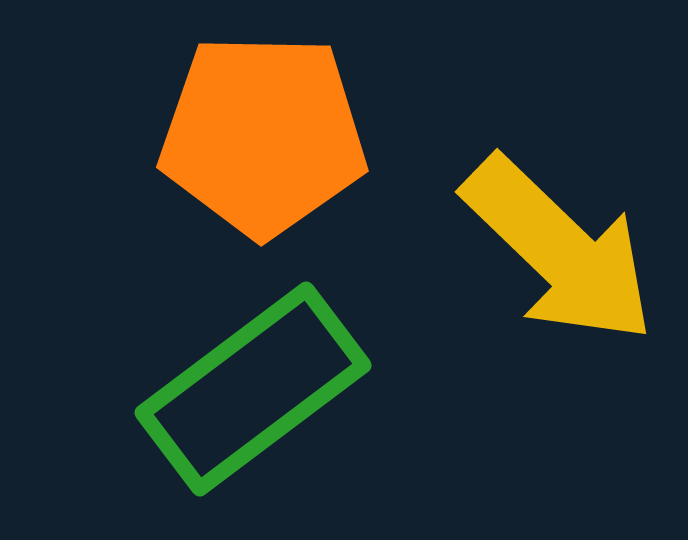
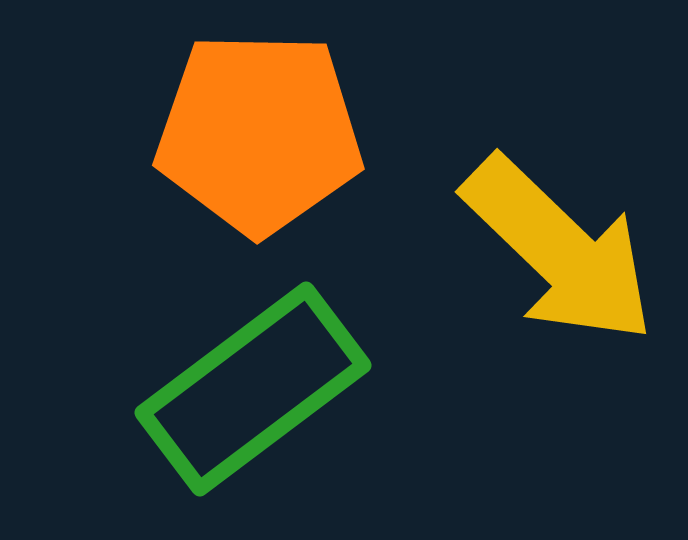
orange pentagon: moved 4 px left, 2 px up
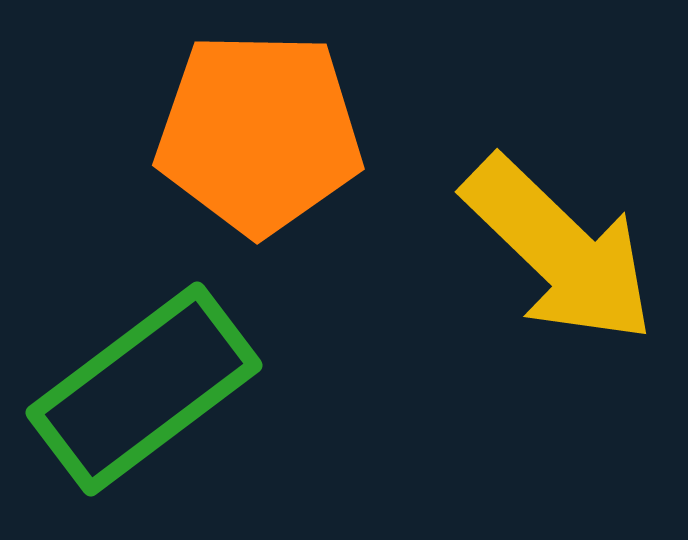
green rectangle: moved 109 px left
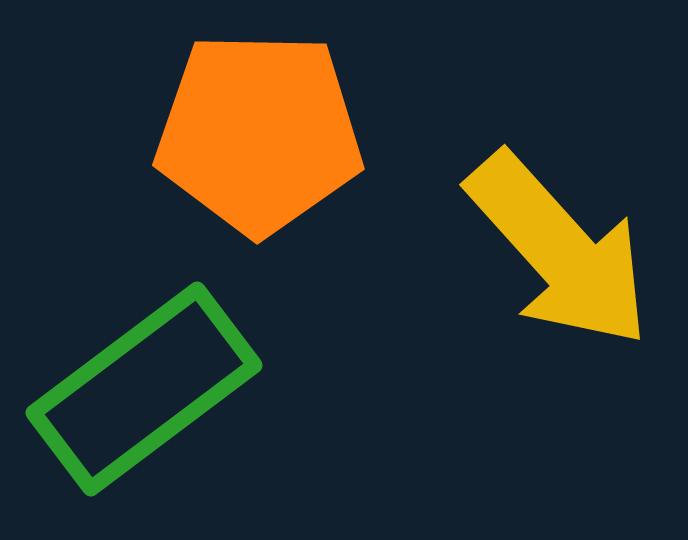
yellow arrow: rotated 4 degrees clockwise
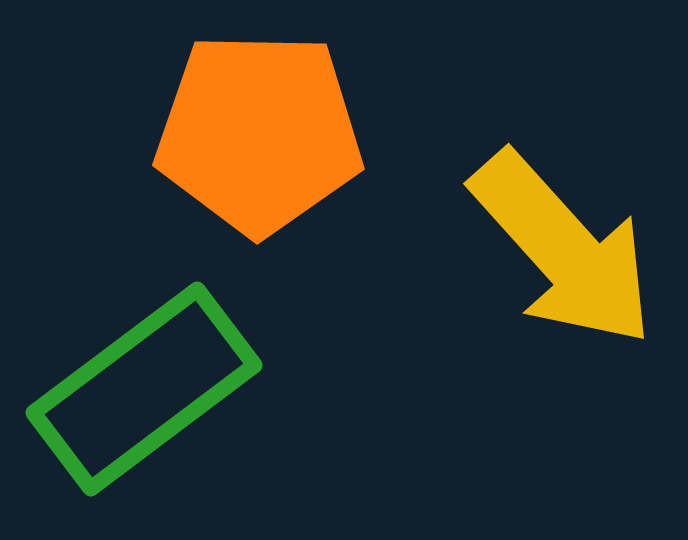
yellow arrow: moved 4 px right, 1 px up
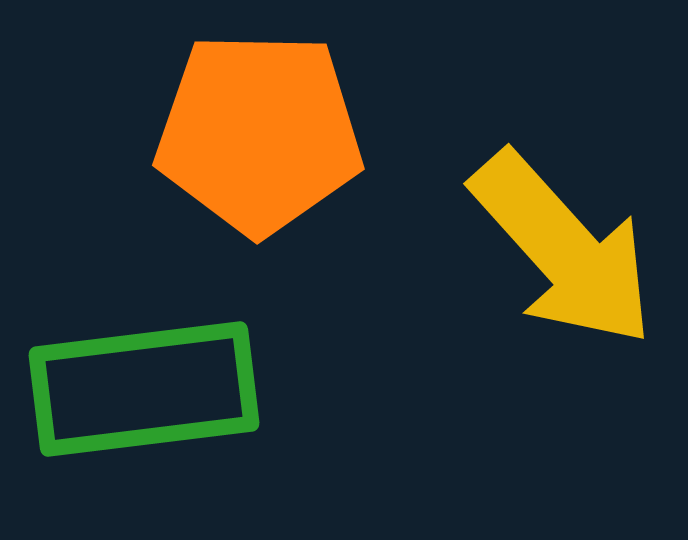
green rectangle: rotated 30 degrees clockwise
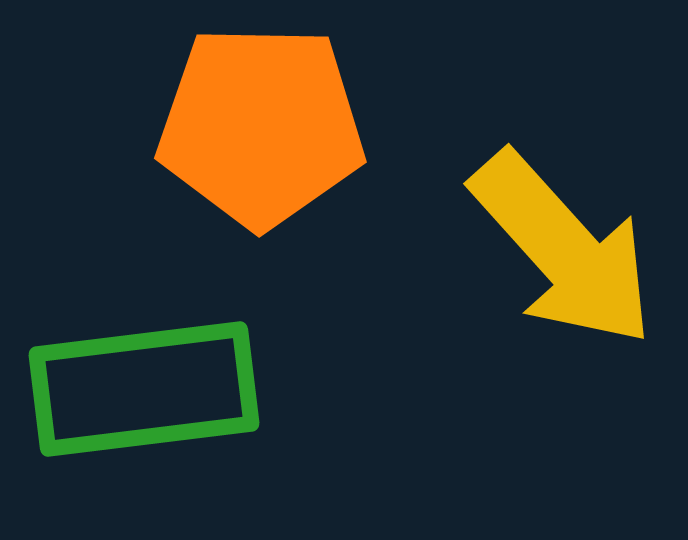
orange pentagon: moved 2 px right, 7 px up
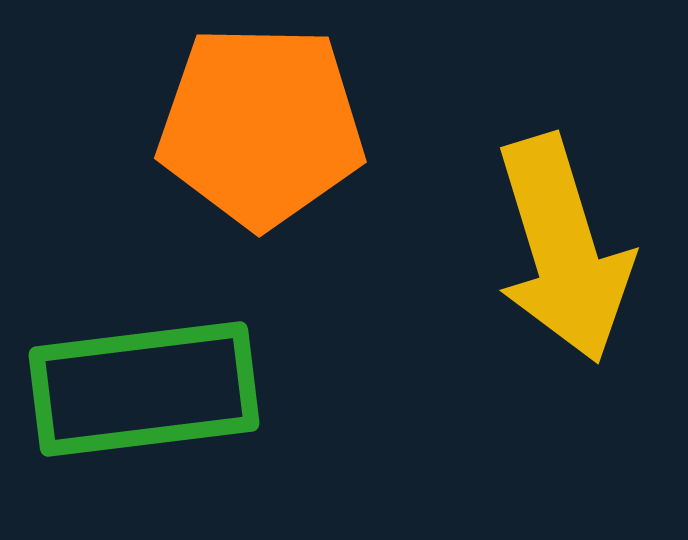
yellow arrow: rotated 25 degrees clockwise
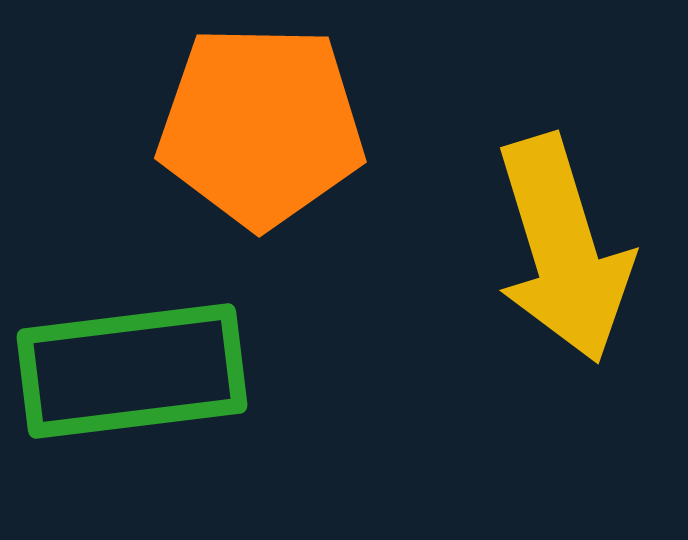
green rectangle: moved 12 px left, 18 px up
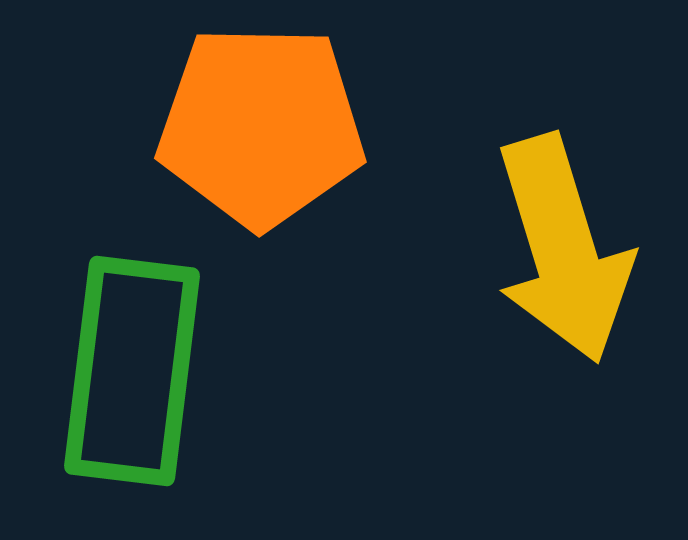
green rectangle: rotated 76 degrees counterclockwise
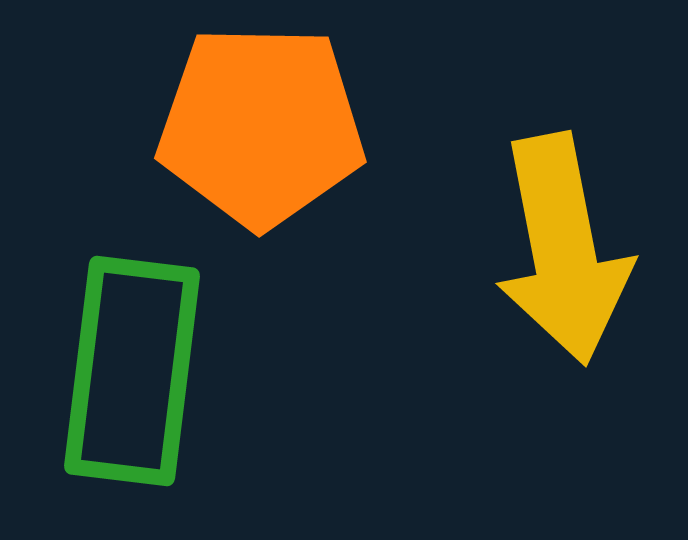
yellow arrow: rotated 6 degrees clockwise
